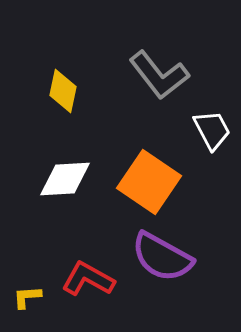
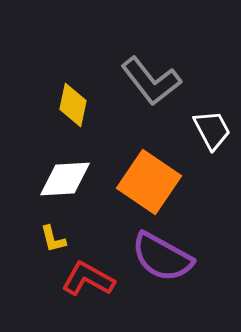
gray L-shape: moved 8 px left, 6 px down
yellow diamond: moved 10 px right, 14 px down
yellow L-shape: moved 26 px right, 58 px up; rotated 100 degrees counterclockwise
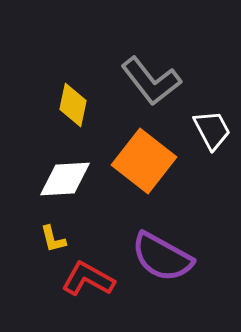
orange square: moved 5 px left, 21 px up; rotated 4 degrees clockwise
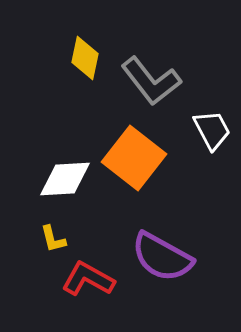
yellow diamond: moved 12 px right, 47 px up
orange square: moved 10 px left, 3 px up
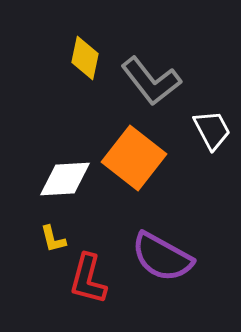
red L-shape: rotated 104 degrees counterclockwise
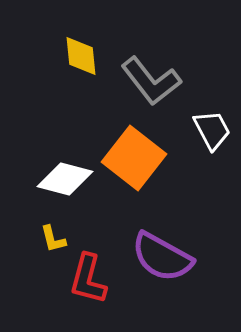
yellow diamond: moved 4 px left, 2 px up; rotated 18 degrees counterclockwise
white diamond: rotated 18 degrees clockwise
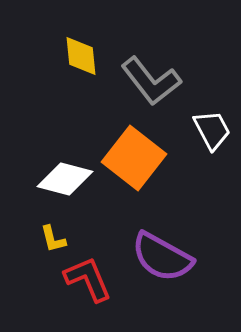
red L-shape: rotated 142 degrees clockwise
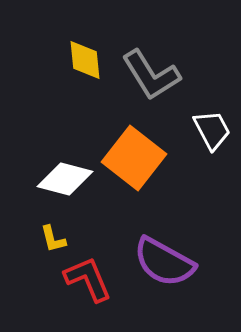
yellow diamond: moved 4 px right, 4 px down
gray L-shape: moved 6 px up; rotated 6 degrees clockwise
purple semicircle: moved 2 px right, 5 px down
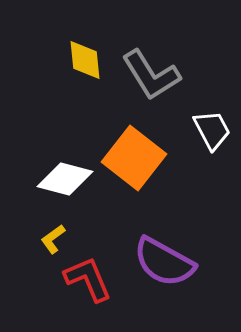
yellow L-shape: rotated 68 degrees clockwise
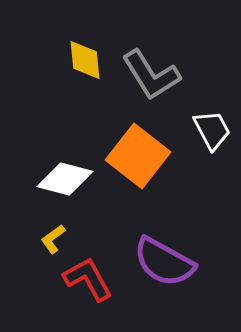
orange square: moved 4 px right, 2 px up
red L-shape: rotated 6 degrees counterclockwise
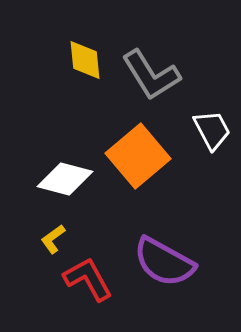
orange square: rotated 12 degrees clockwise
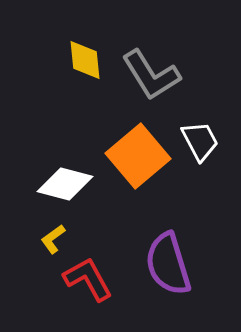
white trapezoid: moved 12 px left, 11 px down
white diamond: moved 5 px down
purple semicircle: moved 4 px right, 2 px down; rotated 44 degrees clockwise
